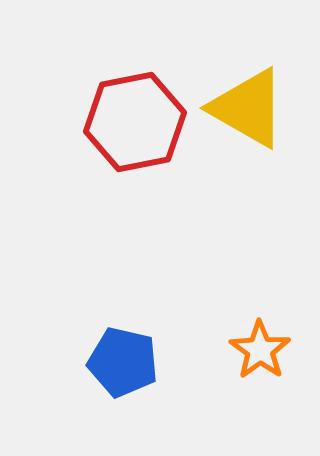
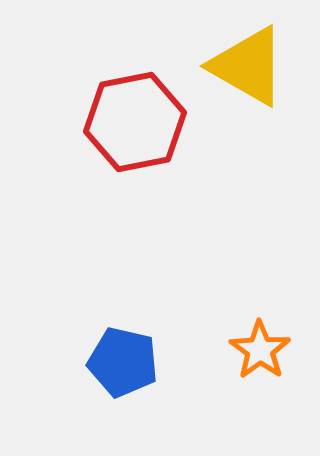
yellow triangle: moved 42 px up
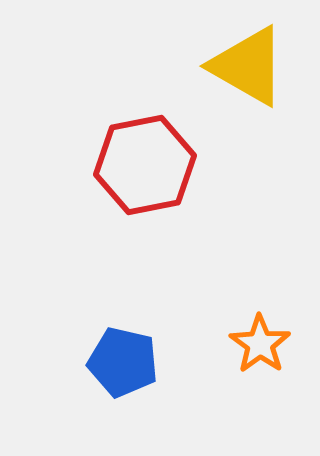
red hexagon: moved 10 px right, 43 px down
orange star: moved 6 px up
